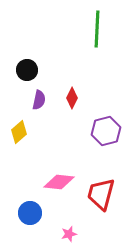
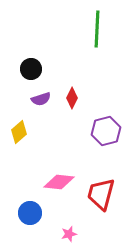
black circle: moved 4 px right, 1 px up
purple semicircle: moved 2 px right, 1 px up; rotated 60 degrees clockwise
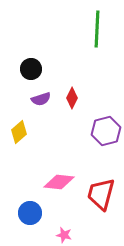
pink star: moved 5 px left, 1 px down; rotated 28 degrees clockwise
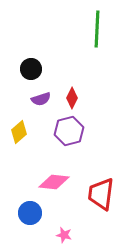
purple hexagon: moved 37 px left
pink diamond: moved 5 px left
red trapezoid: rotated 8 degrees counterclockwise
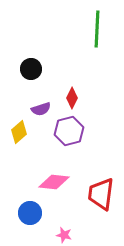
purple semicircle: moved 10 px down
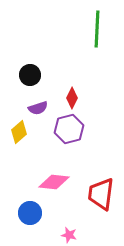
black circle: moved 1 px left, 6 px down
purple semicircle: moved 3 px left, 1 px up
purple hexagon: moved 2 px up
pink star: moved 5 px right
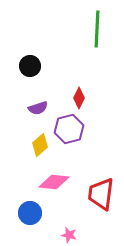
black circle: moved 9 px up
red diamond: moved 7 px right
yellow diamond: moved 21 px right, 13 px down
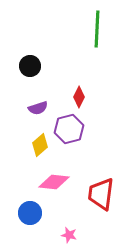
red diamond: moved 1 px up
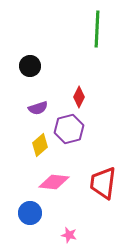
red trapezoid: moved 2 px right, 11 px up
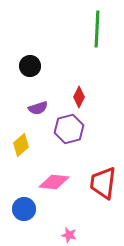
yellow diamond: moved 19 px left
blue circle: moved 6 px left, 4 px up
